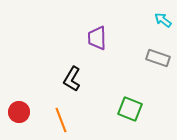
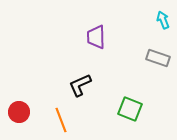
cyan arrow: rotated 30 degrees clockwise
purple trapezoid: moved 1 px left, 1 px up
black L-shape: moved 8 px right, 6 px down; rotated 35 degrees clockwise
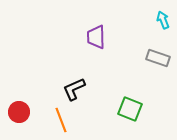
black L-shape: moved 6 px left, 4 px down
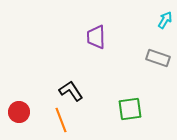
cyan arrow: moved 2 px right; rotated 54 degrees clockwise
black L-shape: moved 3 px left, 2 px down; rotated 80 degrees clockwise
green square: rotated 30 degrees counterclockwise
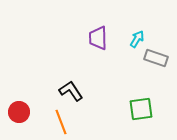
cyan arrow: moved 28 px left, 19 px down
purple trapezoid: moved 2 px right, 1 px down
gray rectangle: moved 2 px left
green square: moved 11 px right
orange line: moved 2 px down
